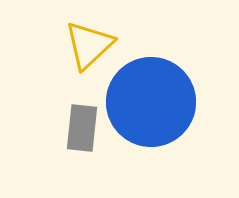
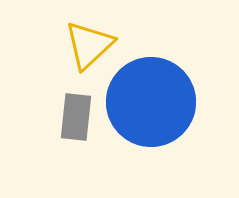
gray rectangle: moved 6 px left, 11 px up
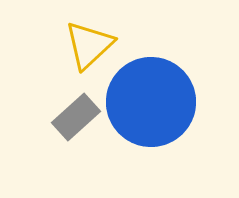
gray rectangle: rotated 42 degrees clockwise
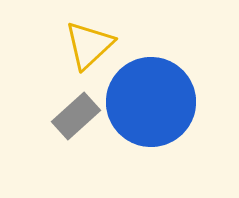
gray rectangle: moved 1 px up
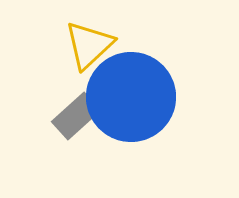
blue circle: moved 20 px left, 5 px up
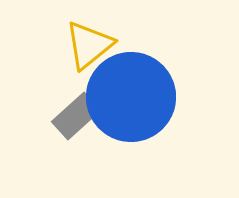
yellow triangle: rotated 4 degrees clockwise
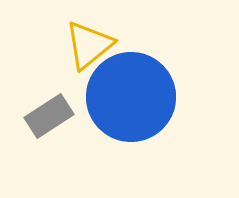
gray rectangle: moved 27 px left; rotated 9 degrees clockwise
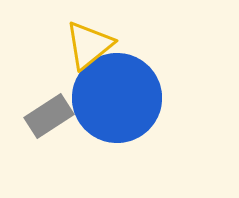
blue circle: moved 14 px left, 1 px down
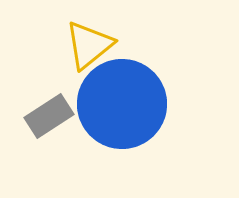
blue circle: moved 5 px right, 6 px down
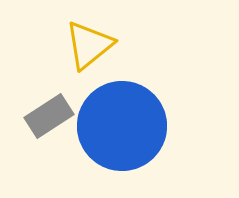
blue circle: moved 22 px down
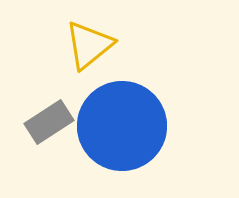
gray rectangle: moved 6 px down
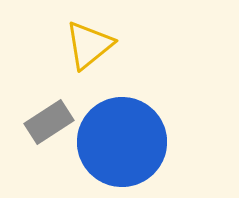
blue circle: moved 16 px down
